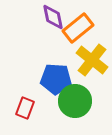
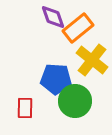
purple diamond: rotated 8 degrees counterclockwise
red rectangle: rotated 20 degrees counterclockwise
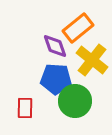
purple diamond: moved 2 px right, 29 px down
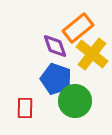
yellow cross: moved 6 px up
blue pentagon: rotated 16 degrees clockwise
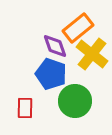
blue pentagon: moved 5 px left, 5 px up
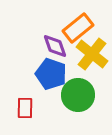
green circle: moved 3 px right, 6 px up
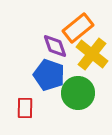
blue pentagon: moved 2 px left, 1 px down
green circle: moved 2 px up
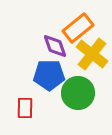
blue pentagon: rotated 20 degrees counterclockwise
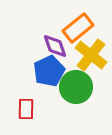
yellow cross: moved 1 px left, 1 px down
blue pentagon: moved 4 px up; rotated 24 degrees counterclockwise
green circle: moved 2 px left, 6 px up
red rectangle: moved 1 px right, 1 px down
